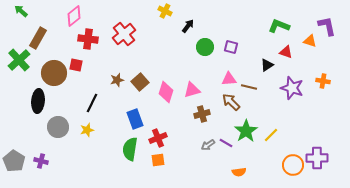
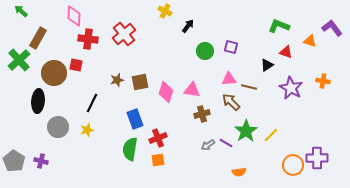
pink diamond at (74, 16): rotated 50 degrees counterclockwise
purple L-shape at (327, 26): moved 5 px right, 2 px down; rotated 25 degrees counterclockwise
green circle at (205, 47): moved 4 px down
brown square at (140, 82): rotated 30 degrees clockwise
purple star at (292, 88): moved 1 px left; rotated 10 degrees clockwise
pink triangle at (192, 90): rotated 24 degrees clockwise
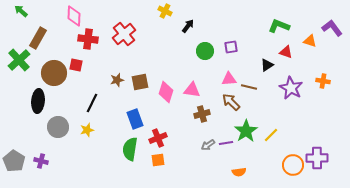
purple square at (231, 47): rotated 24 degrees counterclockwise
purple line at (226, 143): rotated 40 degrees counterclockwise
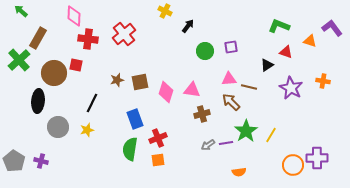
yellow line at (271, 135): rotated 14 degrees counterclockwise
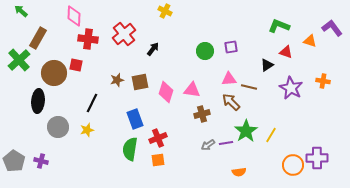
black arrow at (188, 26): moved 35 px left, 23 px down
